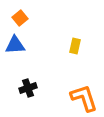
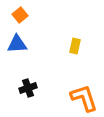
orange square: moved 3 px up
blue triangle: moved 2 px right, 1 px up
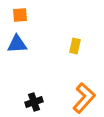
orange square: rotated 35 degrees clockwise
black cross: moved 6 px right, 14 px down
orange L-shape: rotated 60 degrees clockwise
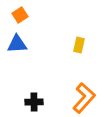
orange square: rotated 28 degrees counterclockwise
yellow rectangle: moved 4 px right, 1 px up
black cross: rotated 18 degrees clockwise
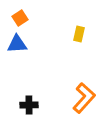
orange square: moved 3 px down
yellow rectangle: moved 11 px up
black cross: moved 5 px left, 3 px down
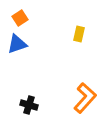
blue triangle: rotated 15 degrees counterclockwise
orange L-shape: moved 1 px right
black cross: rotated 18 degrees clockwise
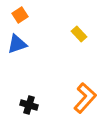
orange square: moved 3 px up
yellow rectangle: rotated 56 degrees counterclockwise
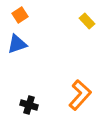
yellow rectangle: moved 8 px right, 13 px up
orange L-shape: moved 5 px left, 3 px up
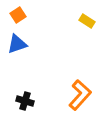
orange square: moved 2 px left
yellow rectangle: rotated 14 degrees counterclockwise
black cross: moved 4 px left, 4 px up
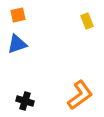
orange square: rotated 21 degrees clockwise
yellow rectangle: rotated 35 degrees clockwise
orange L-shape: rotated 12 degrees clockwise
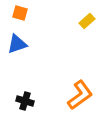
orange square: moved 2 px right, 2 px up; rotated 28 degrees clockwise
yellow rectangle: rotated 70 degrees clockwise
